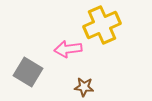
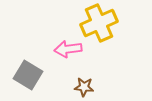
yellow cross: moved 3 px left, 2 px up
gray square: moved 3 px down
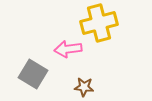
yellow cross: rotated 9 degrees clockwise
gray square: moved 5 px right, 1 px up
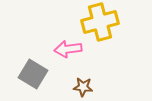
yellow cross: moved 1 px right, 1 px up
brown star: moved 1 px left
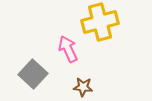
pink arrow: rotated 72 degrees clockwise
gray square: rotated 12 degrees clockwise
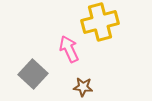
pink arrow: moved 1 px right
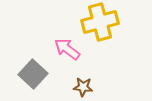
pink arrow: moved 2 px left; rotated 28 degrees counterclockwise
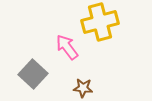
pink arrow: moved 2 px up; rotated 16 degrees clockwise
brown star: moved 1 px down
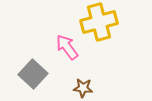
yellow cross: moved 1 px left
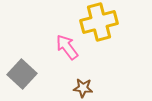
gray square: moved 11 px left
